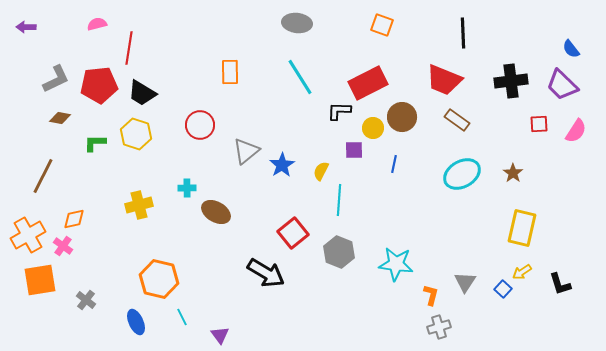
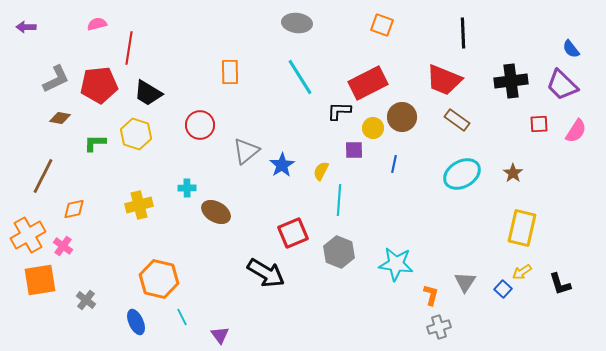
black trapezoid at (142, 93): moved 6 px right
orange diamond at (74, 219): moved 10 px up
red square at (293, 233): rotated 16 degrees clockwise
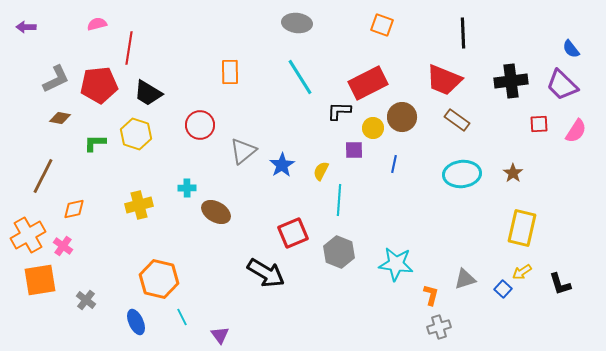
gray triangle at (246, 151): moved 3 px left
cyan ellipse at (462, 174): rotated 24 degrees clockwise
gray triangle at (465, 282): moved 3 px up; rotated 40 degrees clockwise
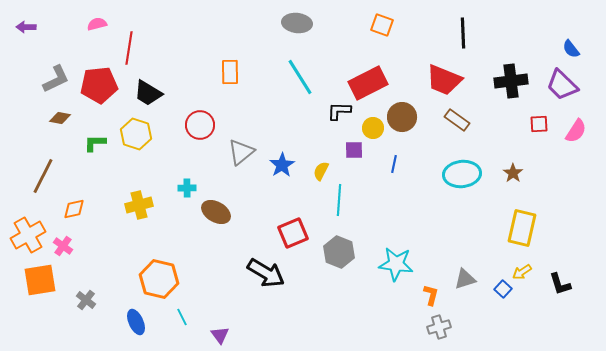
gray triangle at (243, 151): moved 2 px left, 1 px down
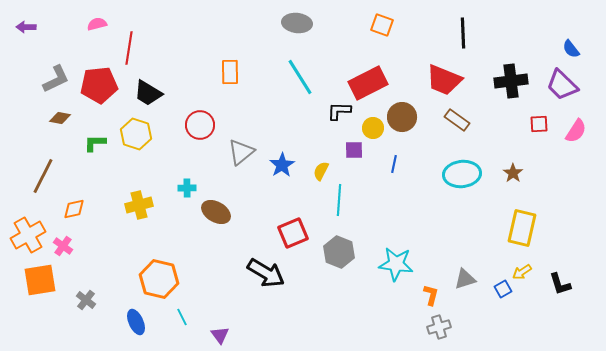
blue square at (503, 289): rotated 18 degrees clockwise
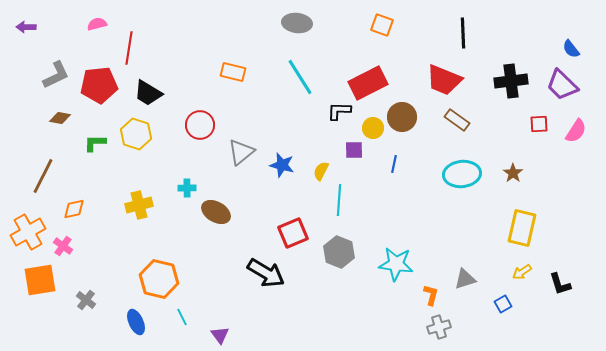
orange rectangle at (230, 72): moved 3 px right; rotated 75 degrees counterclockwise
gray L-shape at (56, 79): moved 4 px up
blue star at (282, 165): rotated 25 degrees counterclockwise
orange cross at (28, 235): moved 3 px up
blue square at (503, 289): moved 15 px down
